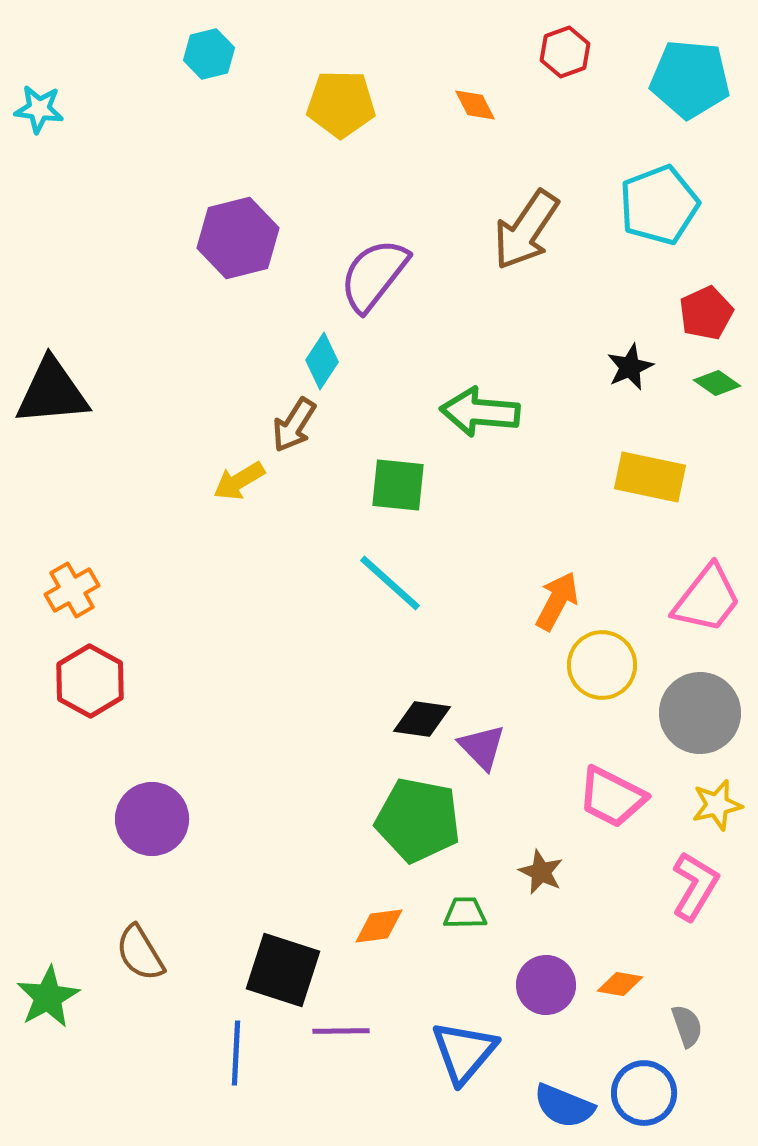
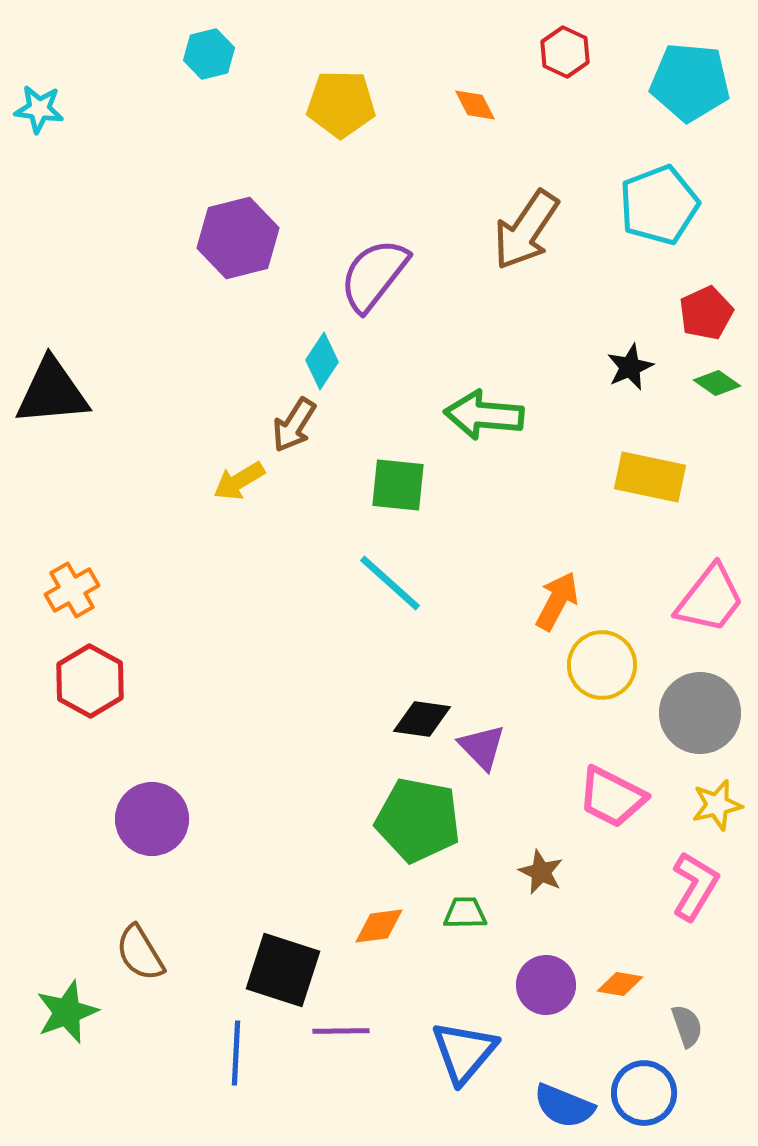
red hexagon at (565, 52): rotated 15 degrees counterclockwise
cyan pentagon at (690, 79): moved 3 px down
green arrow at (480, 412): moved 4 px right, 3 px down
pink trapezoid at (707, 599): moved 3 px right
green star at (48, 997): moved 19 px right, 15 px down; rotated 8 degrees clockwise
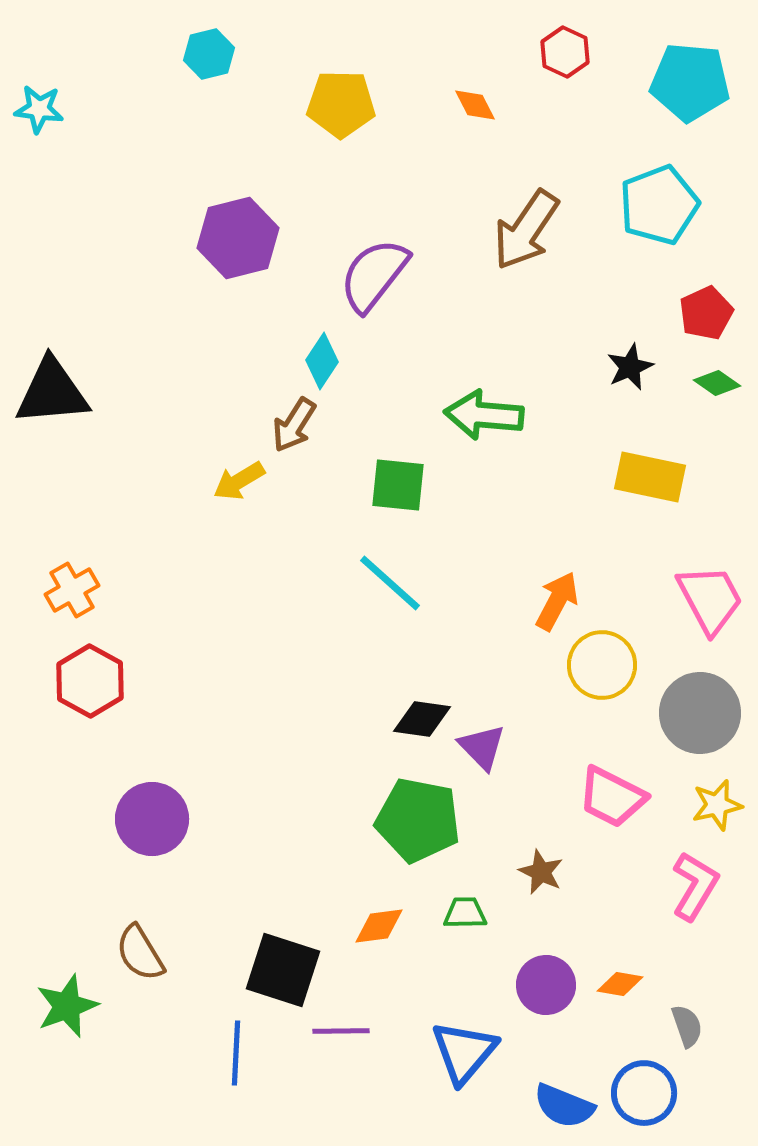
pink trapezoid at (710, 599): rotated 66 degrees counterclockwise
green star at (67, 1012): moved 6 px up
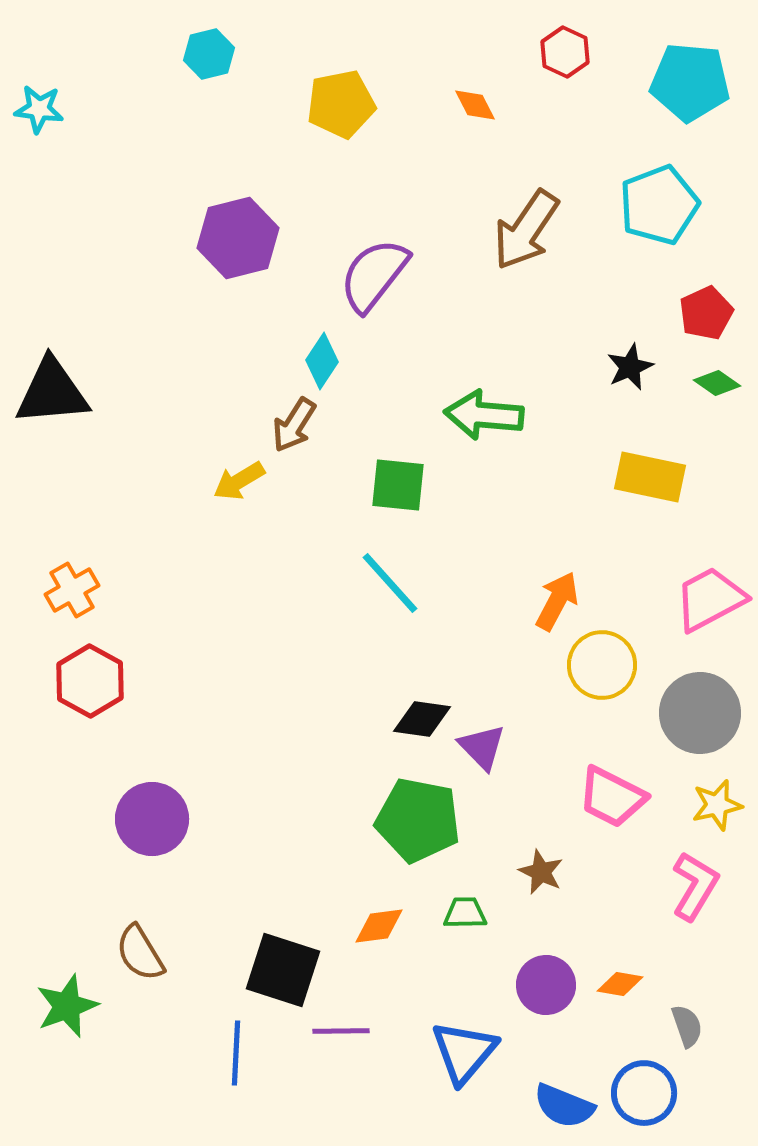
yellow pentagon at (341, 104): rotated 12 degrees counterclockwise
cyan line at (390, 583): rotated 6 degrees clockwise
pink trapezoid at (710, 599): rotated 90 degrees counterclockwise
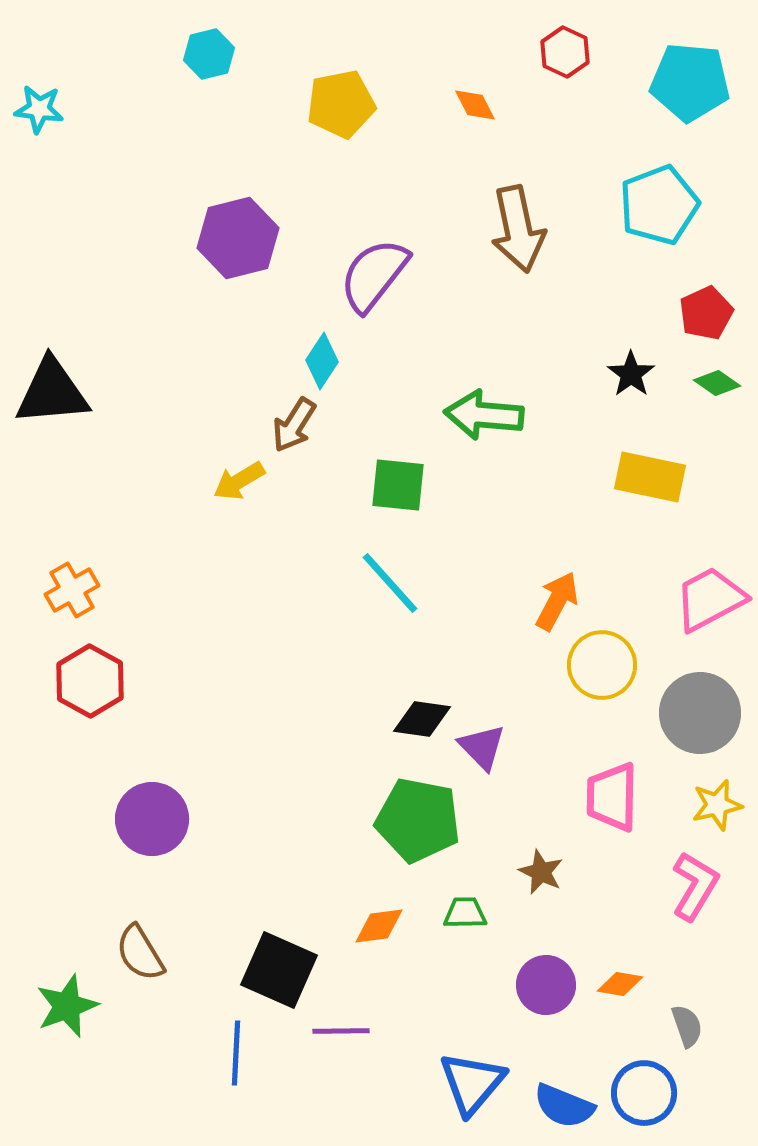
brown arrow at (526, 230): moved 8 px left, 1 px up; rotated 46 degrees counterclockwise
black star at (630, 367): moved 1 px right, 7 px down; rotated 12 degrees counterclockwise
pink trapezoid at (612, 797): rotated 64 degrees clockwise
black square at (283, 970): moved 4 px left; rotated 6 degrees clockwise
blue triangle at (464, 1052): moved 8 px right, 31 px down
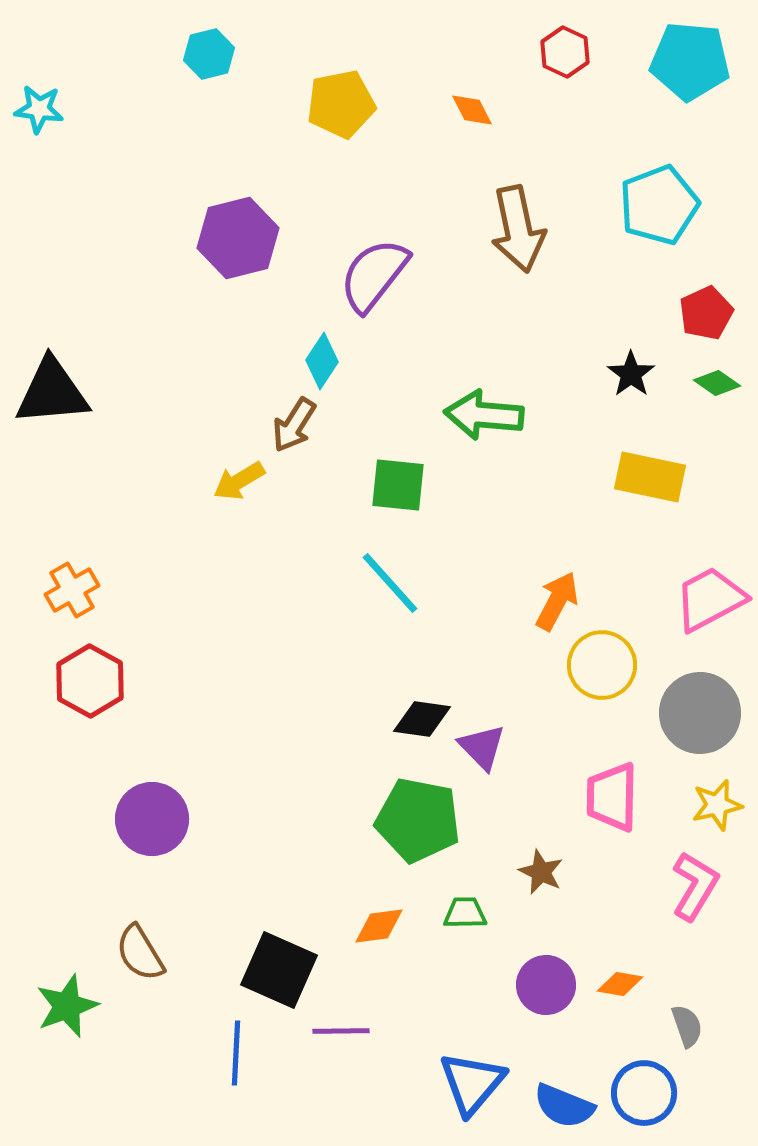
cyan pentagon at (690, 82): moved 21 px up
orange diamond at (475, 105): moved 3 px left, 5 px down
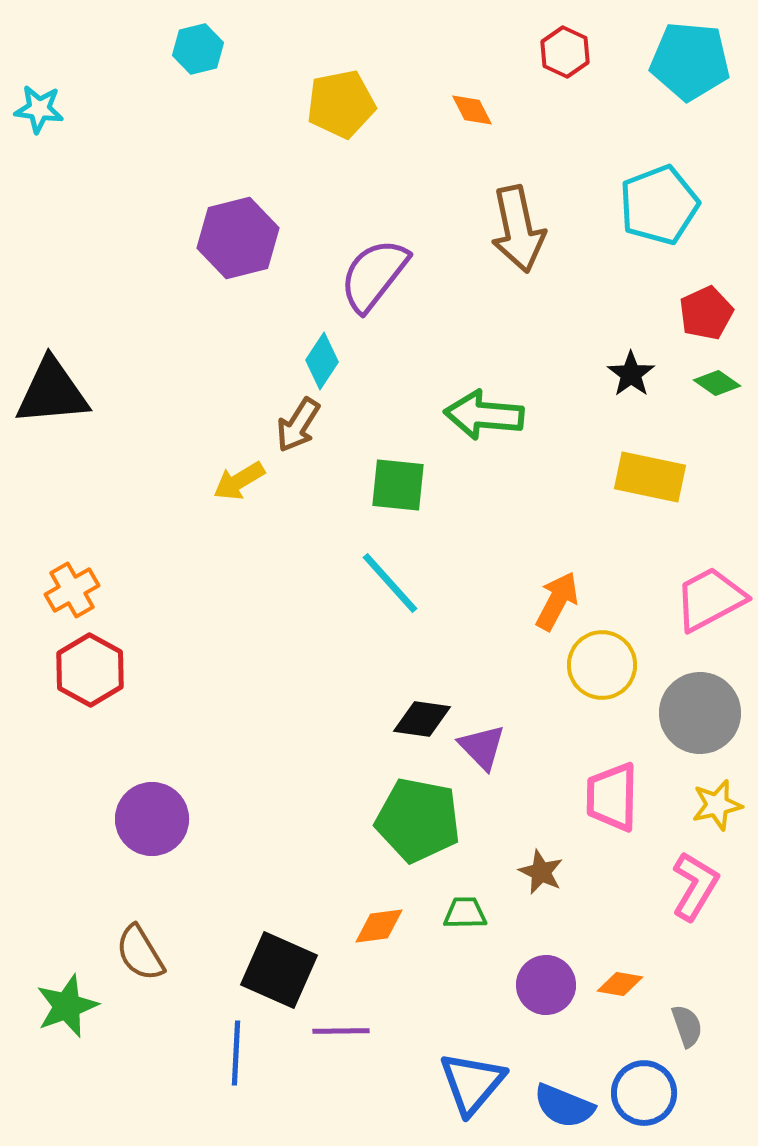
cyan hexagon at (209, 54): moved 11 px left, 5 px up
brown arrow at (294, 425): moved 4 px right
red hexagon at (90, 681): moved 11 px up
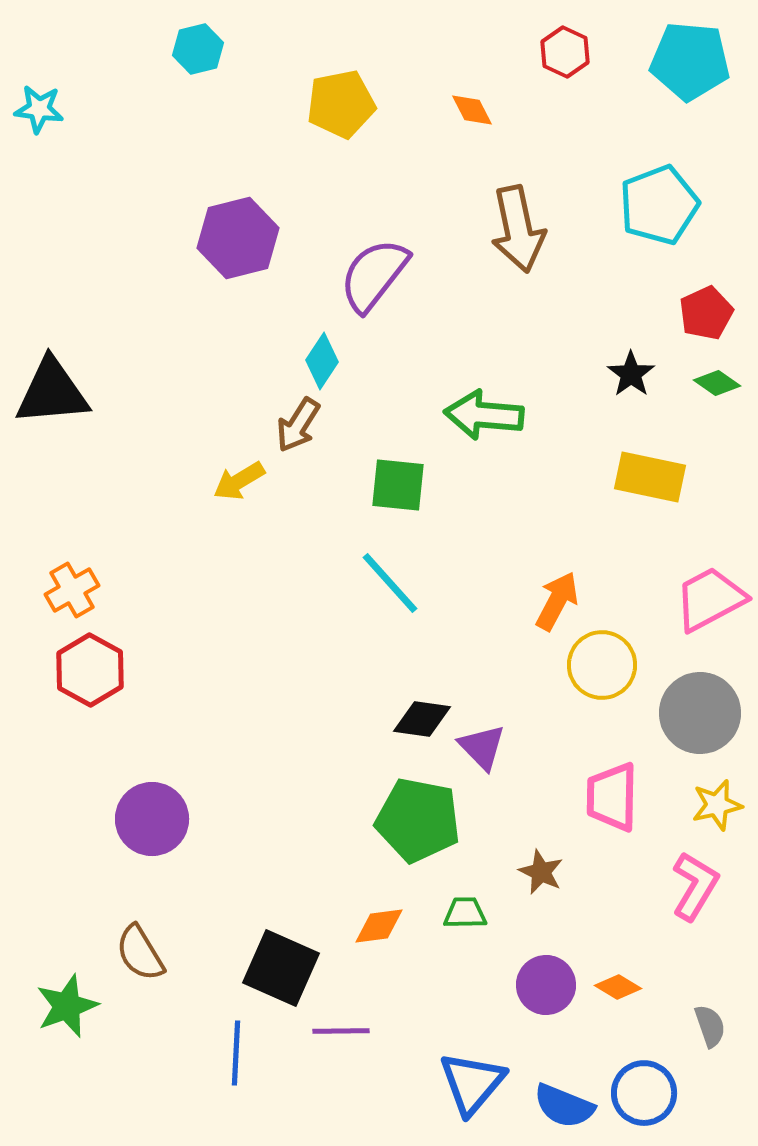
black square at (279, 970): moved 2 px right, 2 px up
orange diamond at (620, 984): moved 2 px left, 3 px down; rotated 21 degrees clockwise
gray semicircle at (687, 1026): moved 23 px right
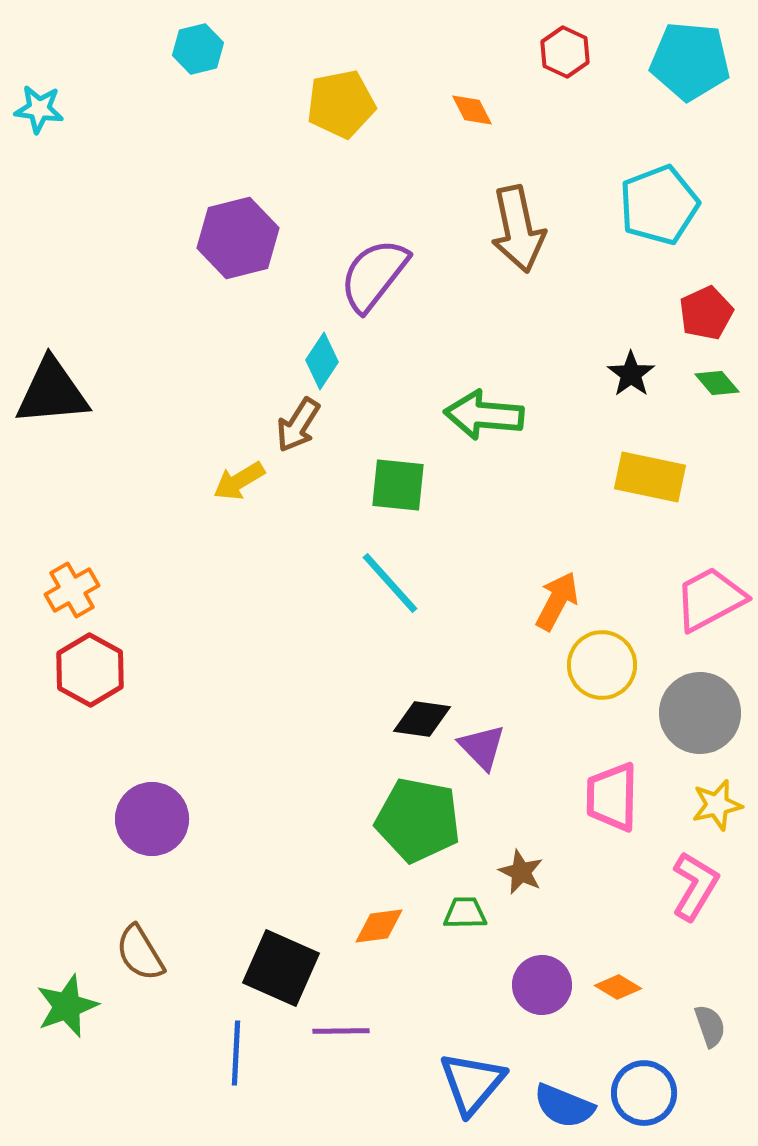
green diamond at (717, 383): rotated 15 degrees clockwise
brown star at (541, 872): moved 20 px left
purple circle at (546, 985): moved 4 px left
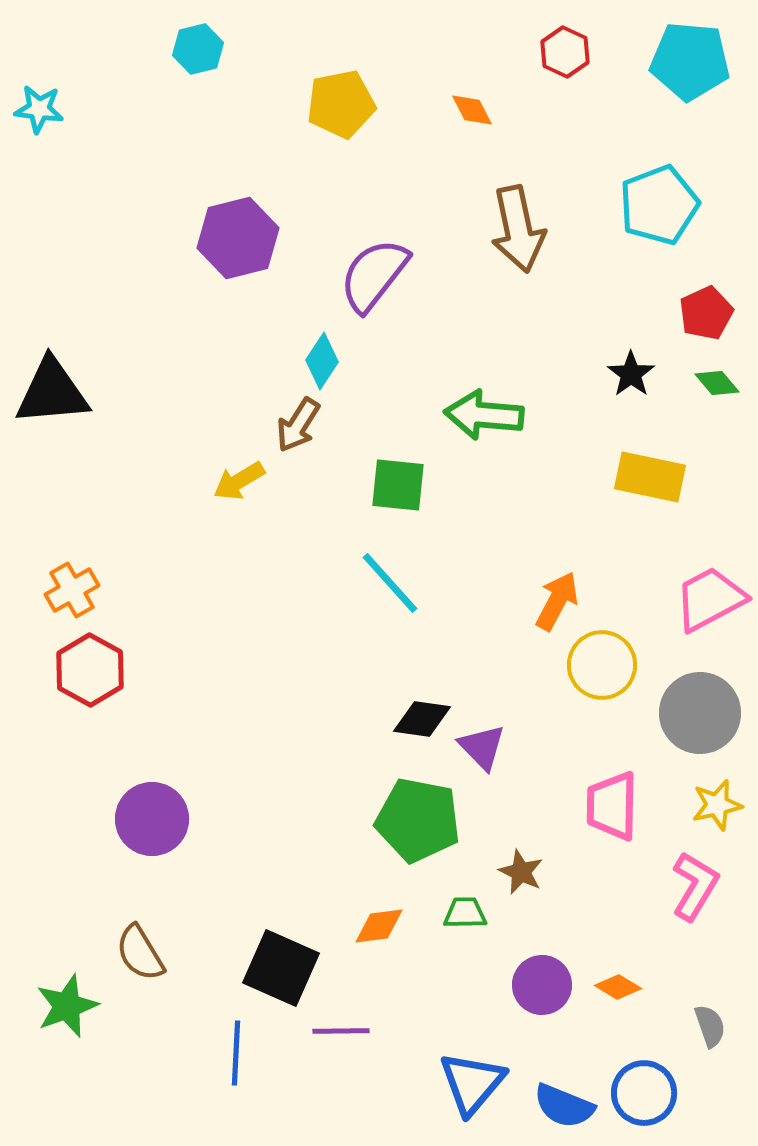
pink trapezoid at (612, 797): moved 9 px down
